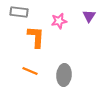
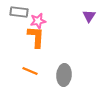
pink star: moved 21 px left
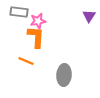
orange line: moved 4 px left, 10 px up
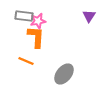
gray rectangle: moved 5 px right, 4 px down
gray ellipse: moved 1 px up; rotated 35 degrees clockwise
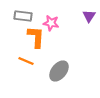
gray rectangle: moved 1 px left
pink star: moved 13 px right, 2 px down; rotated 21 degrees clockwise
gray ellipse: moved 5 px left, 3 px up
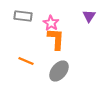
pink star: rotated 21 degrees clockwise
orange L-shape: moved 20 px right, 2 px down
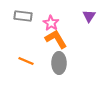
orange L-shape: rotated 35 degrees counterclockwise
gray ellipse: moved 8 px up; rotated 40 degrees counterclockwise
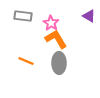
purple triangle: rotated 32 degrees counterclockwise
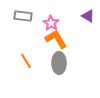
purple triangle: moved 1 px left
orange line: rotated 35 degrees clockwise
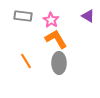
pink star: moved 3 px up
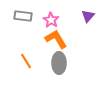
purple triangle: rotated 40 degrees clockwise
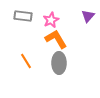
pink star: rotated 14 degrees clockwise
